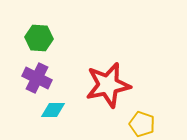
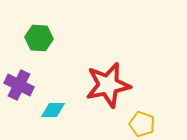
purple cross: moved 18 px left, 7 px down
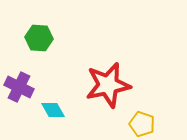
purple cross: moved 2 px down
cyan diamond: rotated 60 degrees clockwise
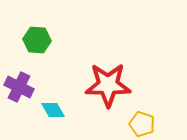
green hexagon: moved 2 px left, 2 px down
red star: rotated 12 degrees clockwise
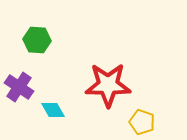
purple cross: rotated 8 degrees clockwise
yellow pentagon: moved 2 px up
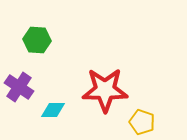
red star: moved 3 px left, 5 px down
cyan diamond: rotated 60 degrees counterclockwise
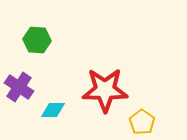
yellow pentagon: rotated 15 degrees clockwise
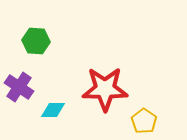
green hexagon: moved 1 px left, 1 px down
red star: moved 1 px up
yellow pentagon: moved 2 px right, 1 px up
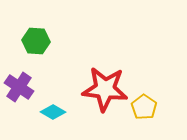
red star: rotated 6 degrees clockwise
cyan diamond: moved 2 px down; rotated 30 degrees clockwise
yellow pentagon: moved 14 px up
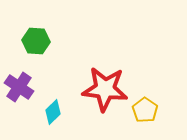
yellow pentagon: moved 1 px right, 3 px down
cyan diamond: rotated 75 degrees counterclockwise
